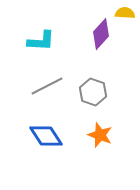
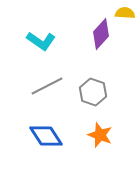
cyan L-shape: rotated 32 degrees clockwise
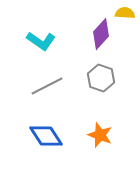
gray hexagon: moved 8 px right, 14 px up
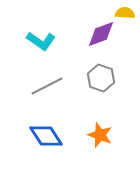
purple diamond: rotated 28 degrees clockwise
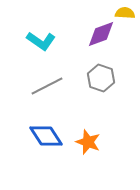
orange star: moved 12 px left, 7 px down
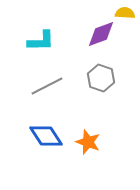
cyan L-shape: rotated 36 degrees counterclockwise
